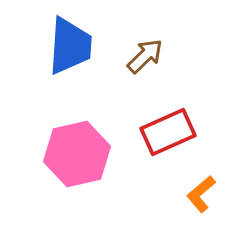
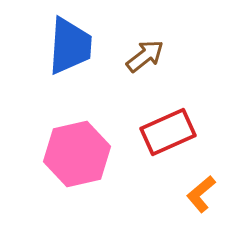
brown arrow: rotated 6 degrees clockwise
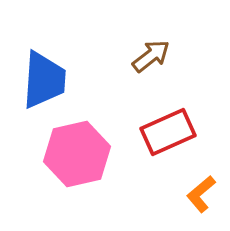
blue trapezoid: moved 26 px left, 34 px down
brown arrow: moved 6 px right
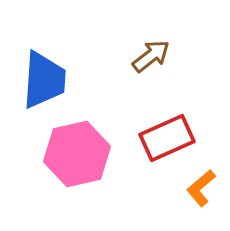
red rectangle: moved 1 px left, 6 px down
orange L-shape: moved 6 px up
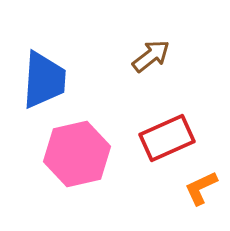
orange L-shape: rotated 15 degrees clockwise
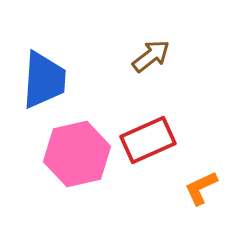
red rectangle: moved 19 px left, 2 px down
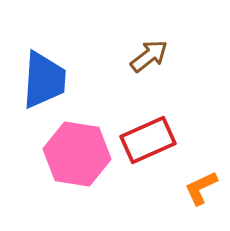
brown arrow: moved 2 px left
pink hexagon: rotated 22 degrees clockwise
